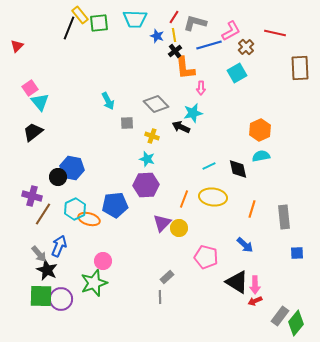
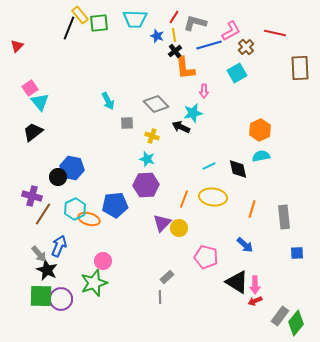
pink arrow at (201, 88): moved 3 px right, 3 px down
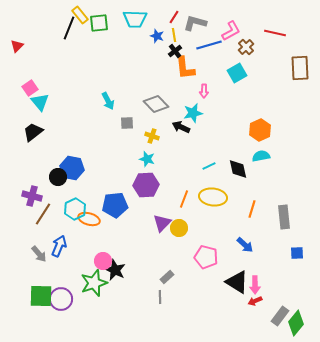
black star at (47, 270): moved 68 px right
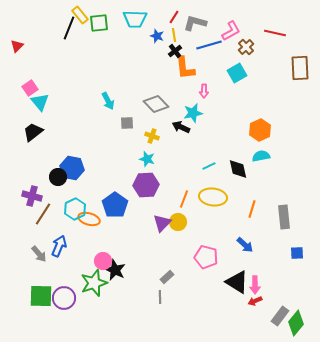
blue pentagon at (115, 205): rotated 30 degrees counterclockwise
yellow circle at (179, 228): moved 1 px left, 6 px up
purple circle at (61, 299): moved 3 px right, 1 px up
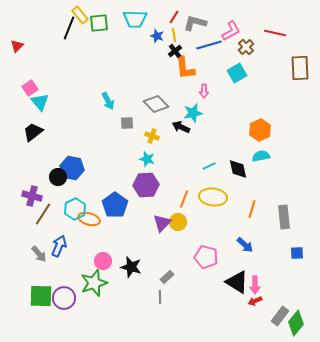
black star at (115, 270): moved 16 px right, 3 px up; rotated 10 degrees counterclockwise
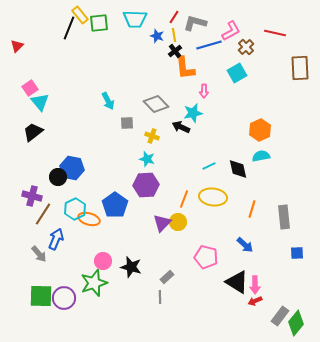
blue arrow at (59, 246): moved 3 px left, 7 px up
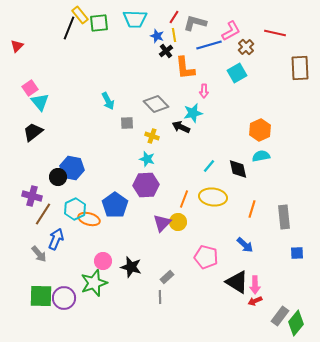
black cross at (175, 51): moved 9 px left
cyan line at (209, 166): rotated 24 degrees counterclockwise
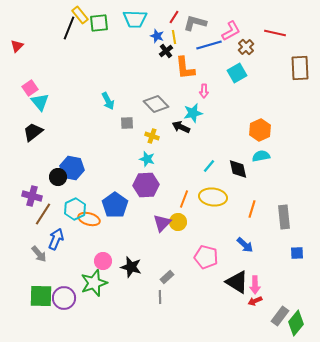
yellow line at (174, 35): moved 2 px down
